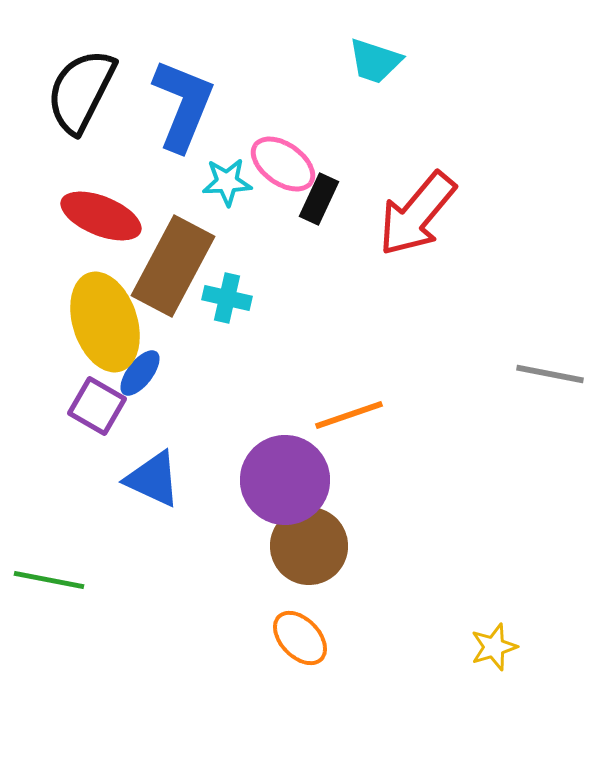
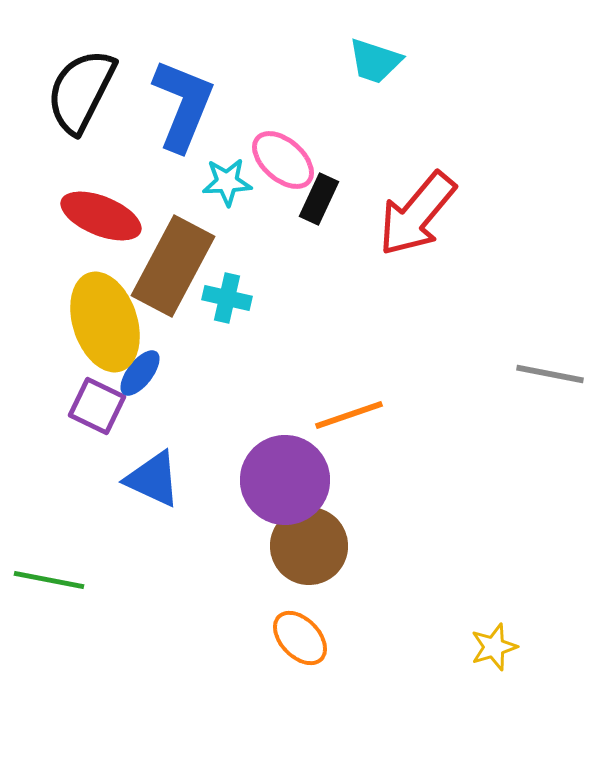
pink ellipse: moved 4 px up; rotated 6 degrees clockwise
purple square: rotated 4 degrees counterclockwise
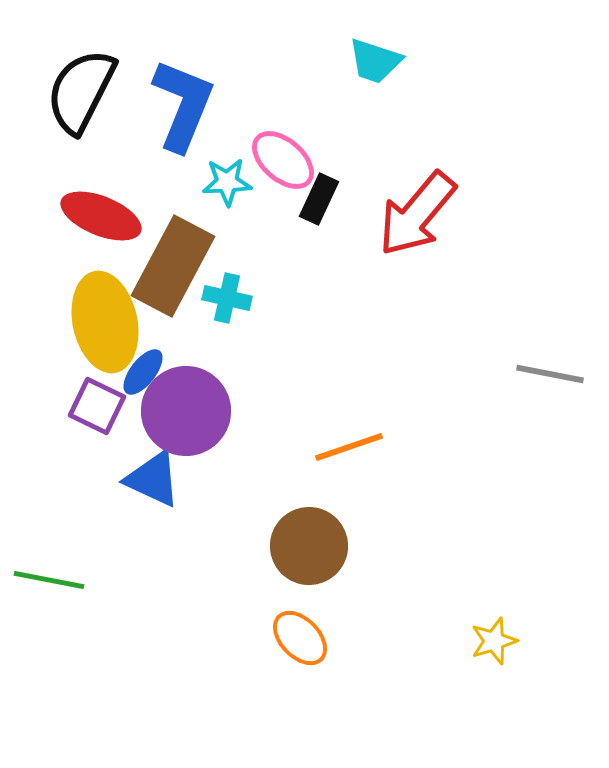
yellow ellipse: rotated 6 degrees clockwise
blue ellipse: moved 3 px right, 1 px up
orange line: moved 32 px down
purple circle: moved 99 px left, 69 px up
yellow star: moved 6 px up
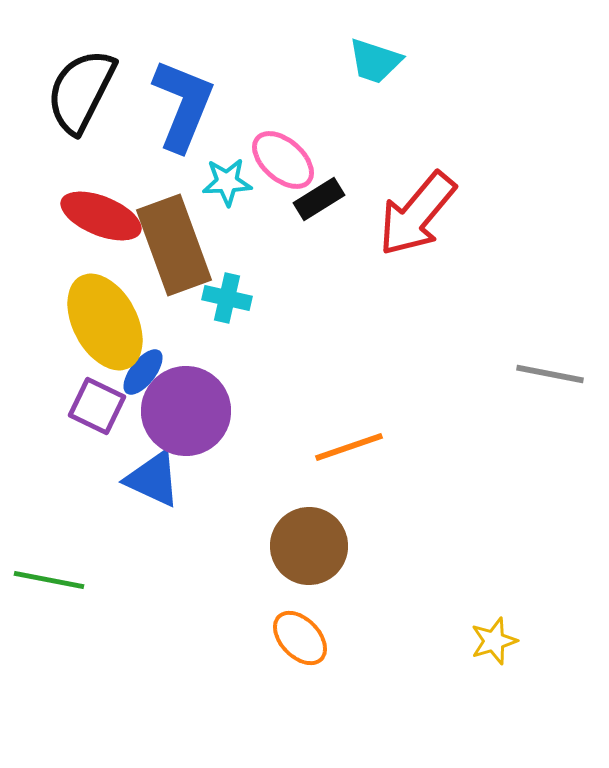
black rectangle: rotated 33 degrees clockwise
brown rectangle: moved 1 px right, 21 px up; rotated 48 degrees counterclockwise
yellow ellipse: rotated 16 degrees counterclockwise
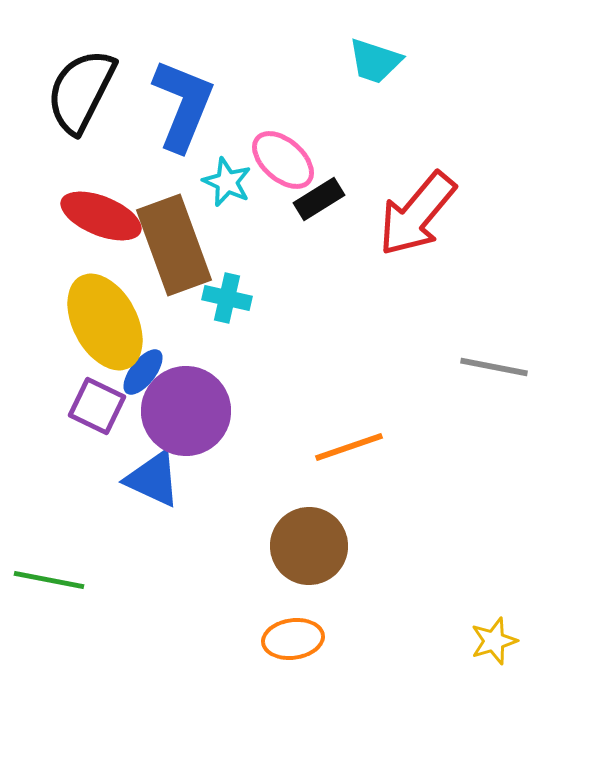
cyan star: rotated 27 degrees clockwise
gray line: moved 56 px left, 7 px up
orange ellipse: moved 7 px left, 1 px down; rotated 54 degrees counterclockwise
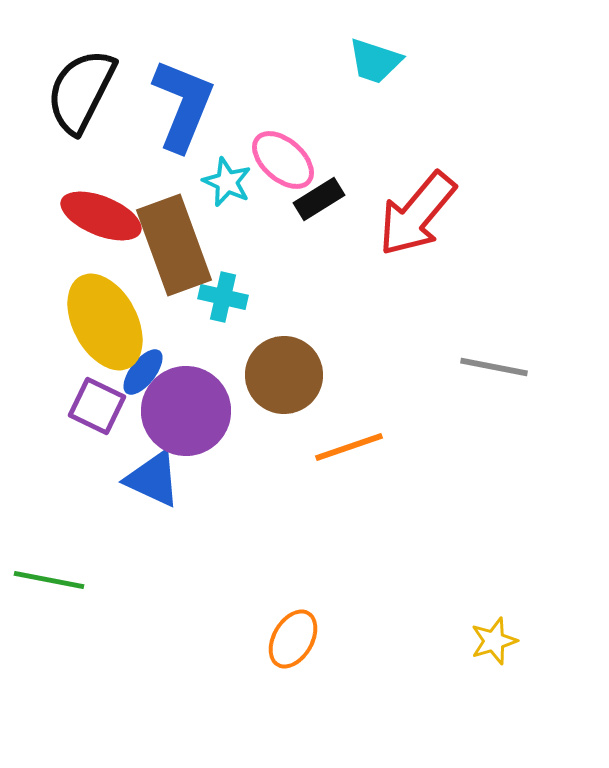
cyan cross: moved 4 px left, 1 px up
brown circle: moved 25 px left, 171 px up
orange ellipse: rotated 52 degrees counterclockwise
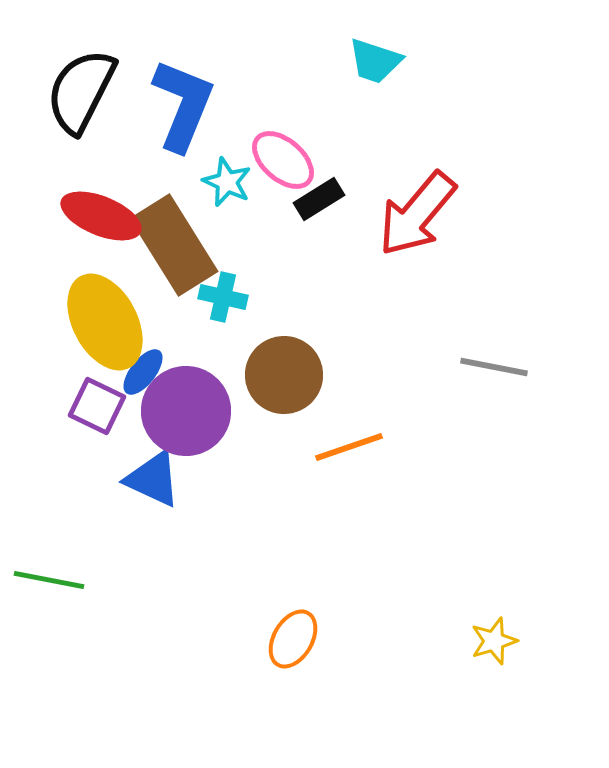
brown rectangle: rotated 12 degrees counterclockwise
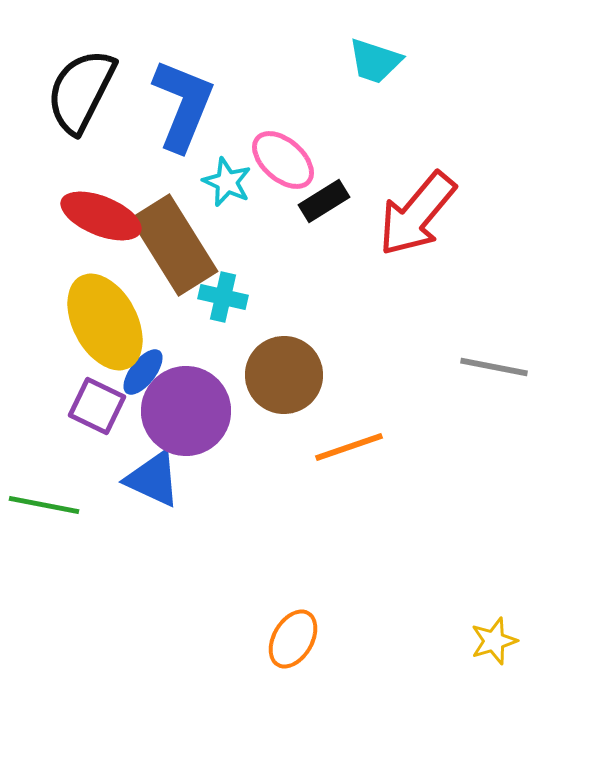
black rectangle: moved 5 px right, 2 px down
green line: moved 5 px left, 75 px up
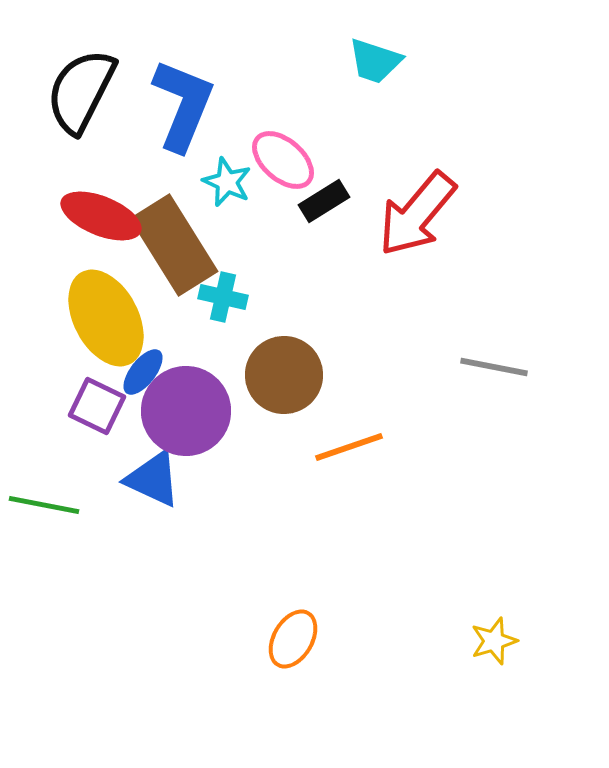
yellow ellipse: moved 1 px right, 4 px up
